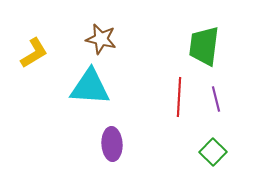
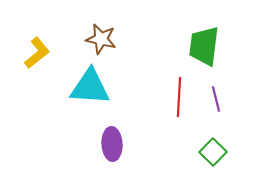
yellow L-shape: moved 3 px right; rotated 8 degrees counterclockwise
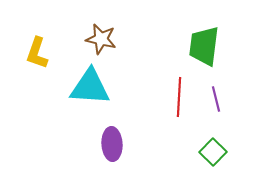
yellow L-shape: rotated 148 degrees clockwise
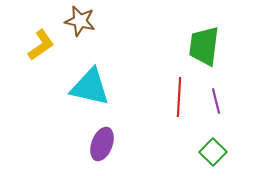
brown star: moved 21 px left, 18 px up
yellow L-shape: moved 4 px right, 8 px up; rotated 144 degrees counterclockwise
cyan triangle: rotated 9 degrees clockwise
purple line: moved 2 px down
purple ellipse: moved 10 px left; rotated 24 degrees clockwise
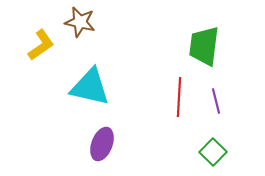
brown star: moved 1 px down
